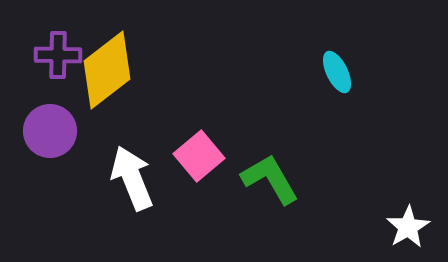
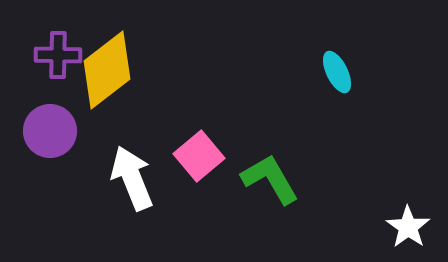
white star: rotated 6 degrees counterclockwise
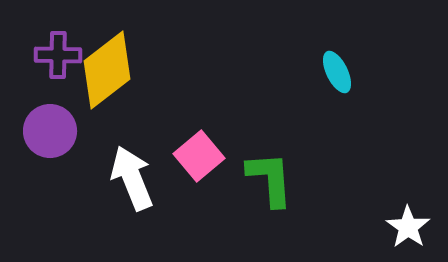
green L-shape: rotated 26 degrees clockwise
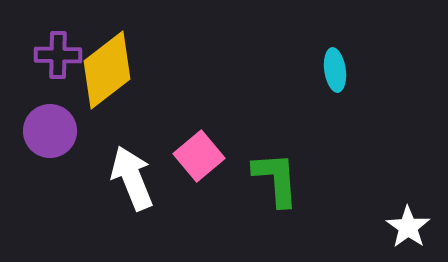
cyan ellipse: moved 2 px left, 2 px up; rotated 18 degrees clockwise
green L-shape: moved 6 px right
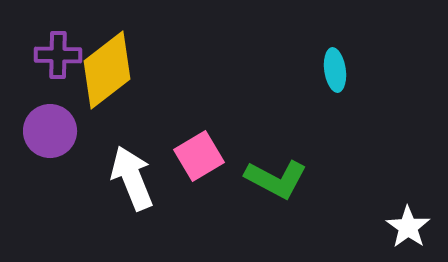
pink square: rotated 9 degrees clockwise
green L-shape: rotated 122 degrees clockwise
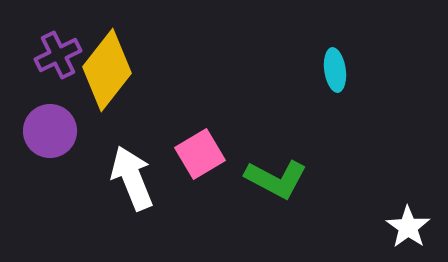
purple cross: rotated 27 degrees counterclockwise
yellow diamond: rotated 14 degrees counterclockwise
pink square: moved 1 px right, 2 px up
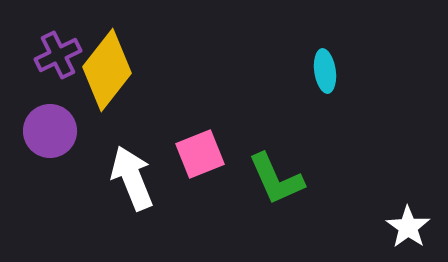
cyan ellipse: moved 10 px left, 1 px down
pink square: rotated 9 degrees clockwise
green L-shape: rotated 38 degrees clockwise
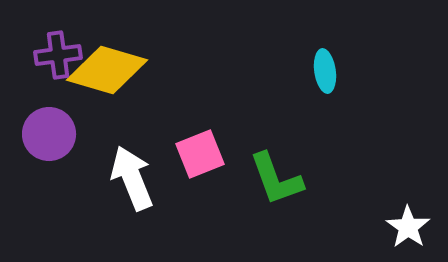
purple cross: rotated 18 degrees clockwise
yellow diamond: rotated 68 degrees clockwise
purple circle: moved 1 px left, 3 px down
green L-shape: rotated 4 degrees clockwise
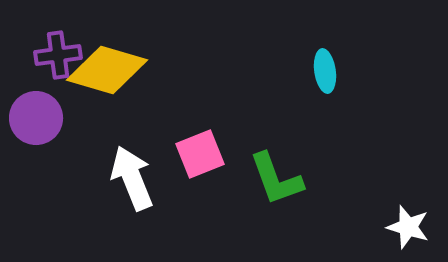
purple circle: moved 13 px left, 16 px up
white star: rotated 18 degrees counterclockwise
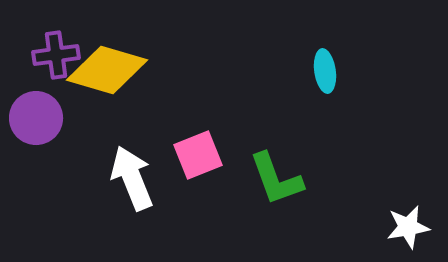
purple cross: moved 2 px left
pink square: moved 2 px left, 1 px down
white star: rotated 27 degrees counterclockwise
